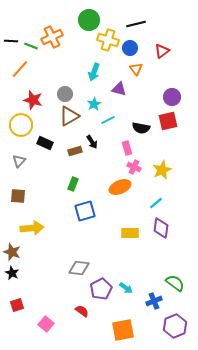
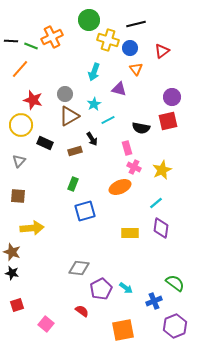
black arrow at (92, 142): moved 3 px up
black star at (12, 273): rotated 16 degrees counterclockwise
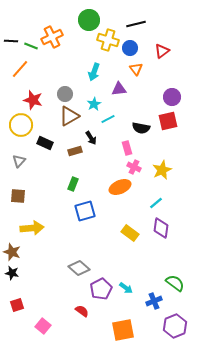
purple triangle at (119, 89): rotated 21 degrees counterclockwise
cyan line at (108, 120): moved 1 px up
black arrow at (92, 139): moved 1 px left, 1 px up
yellow rectangle at (130, 233): rotated 36 degrees clockwise
gray diamond at (79, 268): rotated 35 degrees clockwise
pink square at (46, 324): moved 3 px left, 2 px down
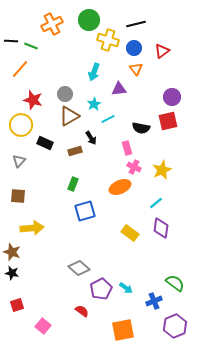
orange cross at (52, 37): moved 13 px up
blue circle at (130, 48): moved 4 px right
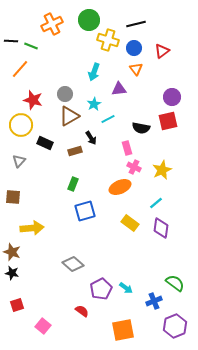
brown square at (18, 196): moved 5 px left, 1 px down
yellow rectangle at (130, 233): moved 10 px up
gray diamond at (79, 268): moved 6 px left, 4 px up
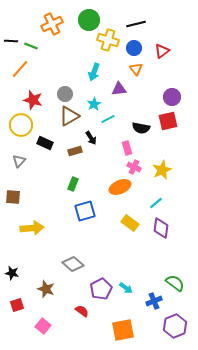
brown star at (12, 252): moved 34 px right, 37 px down
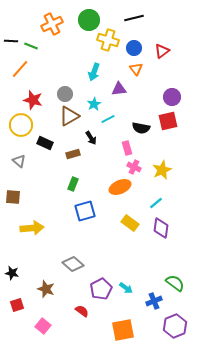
black line at (136, 24): moved 2 px left, 6 px up
brown rectangle at (75, 151): moved 2 px left, 3 px down
gray triangle at (19, 161): rotated 32 degrees counterclockwise
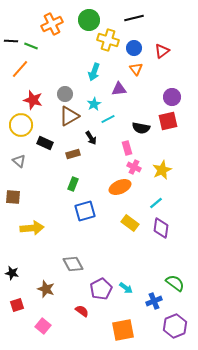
gray diamond at (73, 264): rotated 20 degrees clockwise
